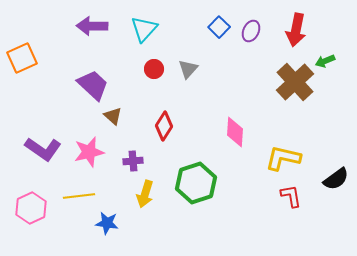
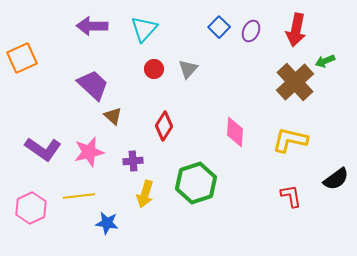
yellow L-shape: moved 7 px right, 18 px up
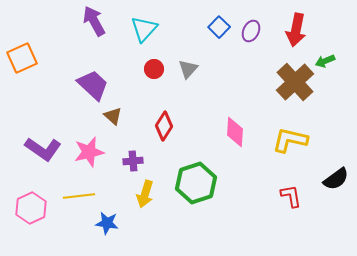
purple arrow: moved 2 px right, 5 px up; rotated 60 degrees clockwise
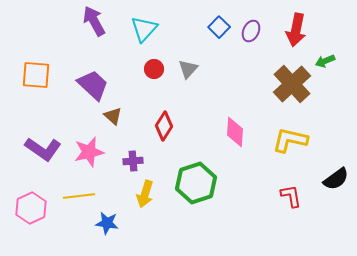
orange square: moved 14 px right, 17 px down; rotated 28 degrees clockwise
brown cross: moved 3 px left, 2 px down
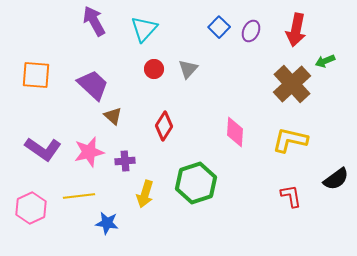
purple cross: moved 8 px left
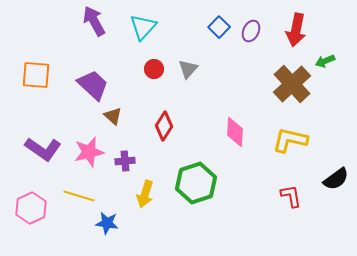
cyan triangle: moved 1 px left, 2 px up
yellow line: rotated 24 degrees clockwise
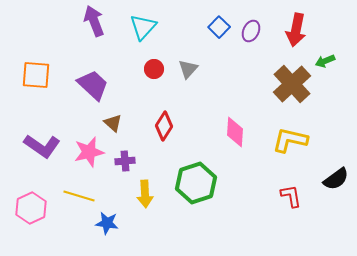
purple arrow: rotated 8 degrees clockwise
brown triangle: moved 7 px down
purple L-shape: moved 1 px left, 3 px up
yellow arrow: rotated 20 degrees counterclockwise
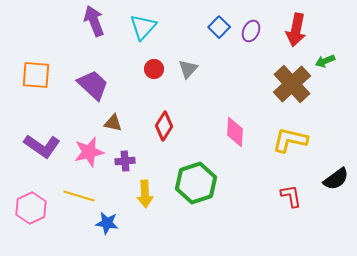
brown triangle: rotated 30 degrees counterclockwise
